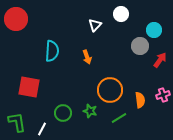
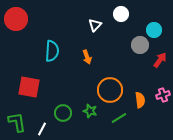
gray circle: moved 1 px up
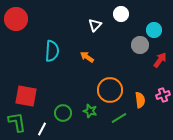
orange arrow: rotated 144 degrees clockwise
red square: moved 3 px left, 9 px down
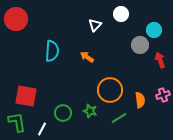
red arrow: rotated 56 degrees counterclockwise
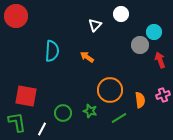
red circle: moved 3 px up
cyan circle: moved 2 px down
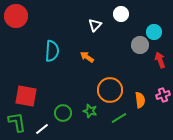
white line: rotated 24 degrees clockwise
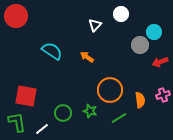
cyan semicircle: rotated 60 degrees counterclockwise
red arrow: moved 2 px down; rotated 91 degrees counterclockwise
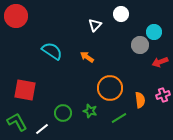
orange circle: moved 2 px up
red square: moved 1 px left, 6 px up
green L-shape: rotated 20 degrees counterclockwise
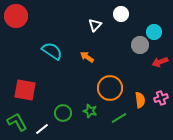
pink cross: moved 2 px left, 3 px down
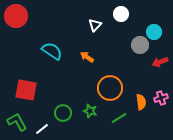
red square: moved 1 px right
orange semicircle: moved 1 px right, 2 px down
